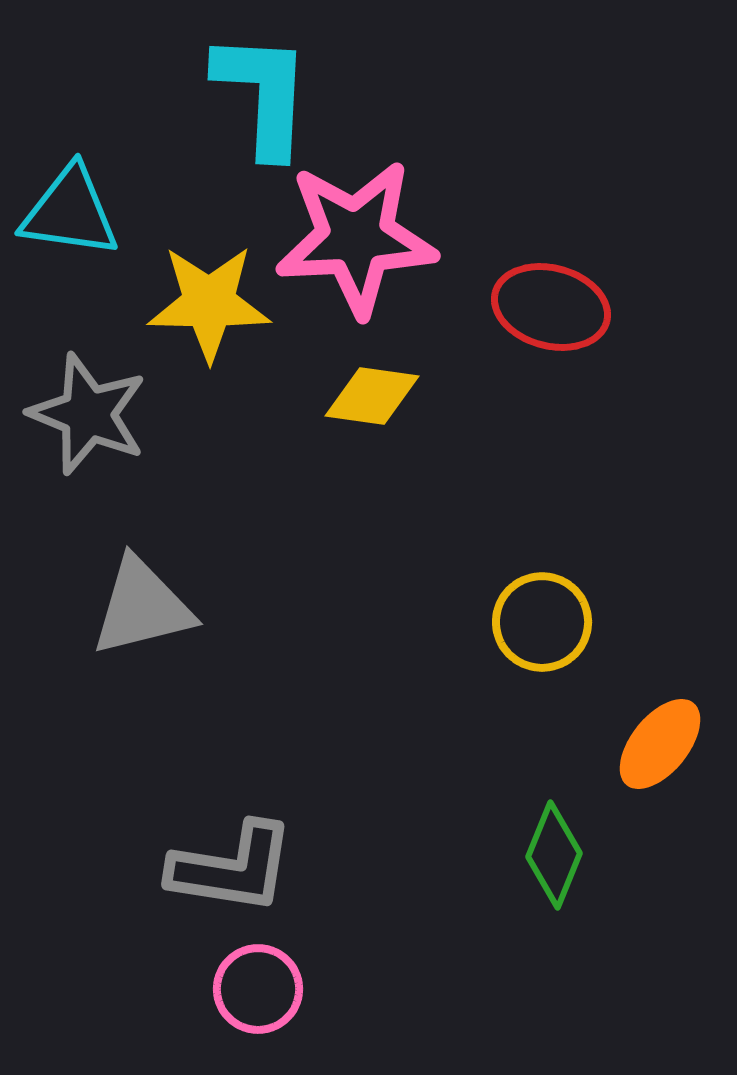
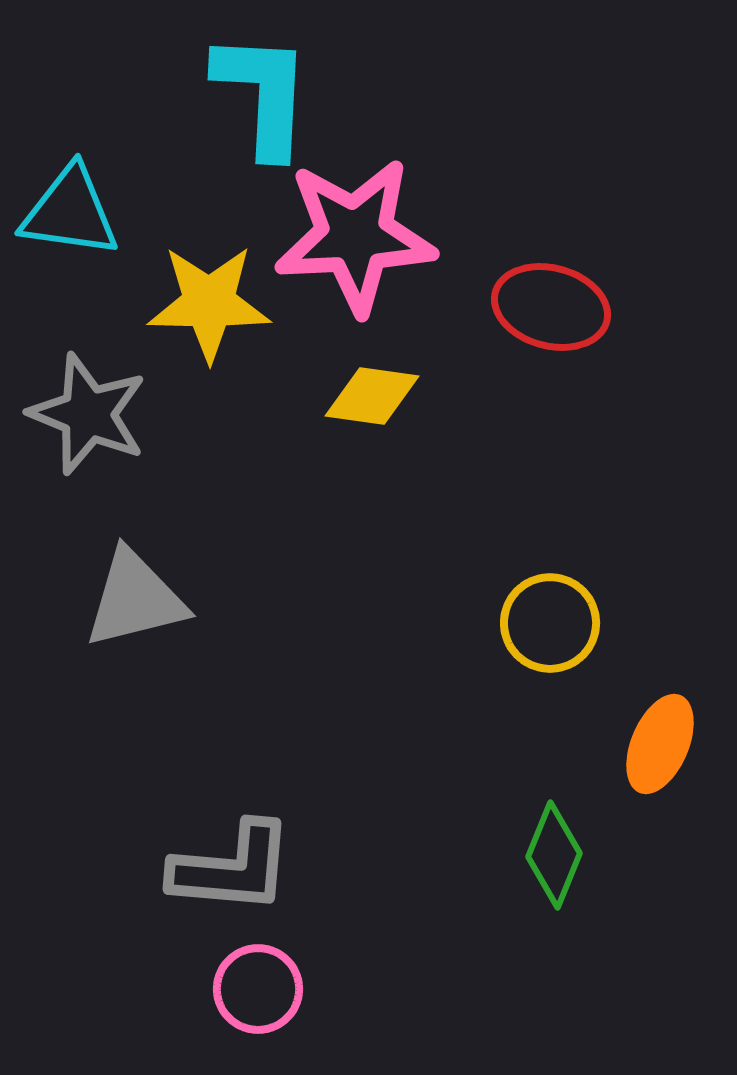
pink star: moved 1 px left, 2 px up
gray triangle: moved 7 px left, 8 px up
yellow circle: moved 8 px right, 1 px down
orange ellipse: rotated 16 degrees counterclockwise
gray L-shape: rotated 4 degrees counterclockwise
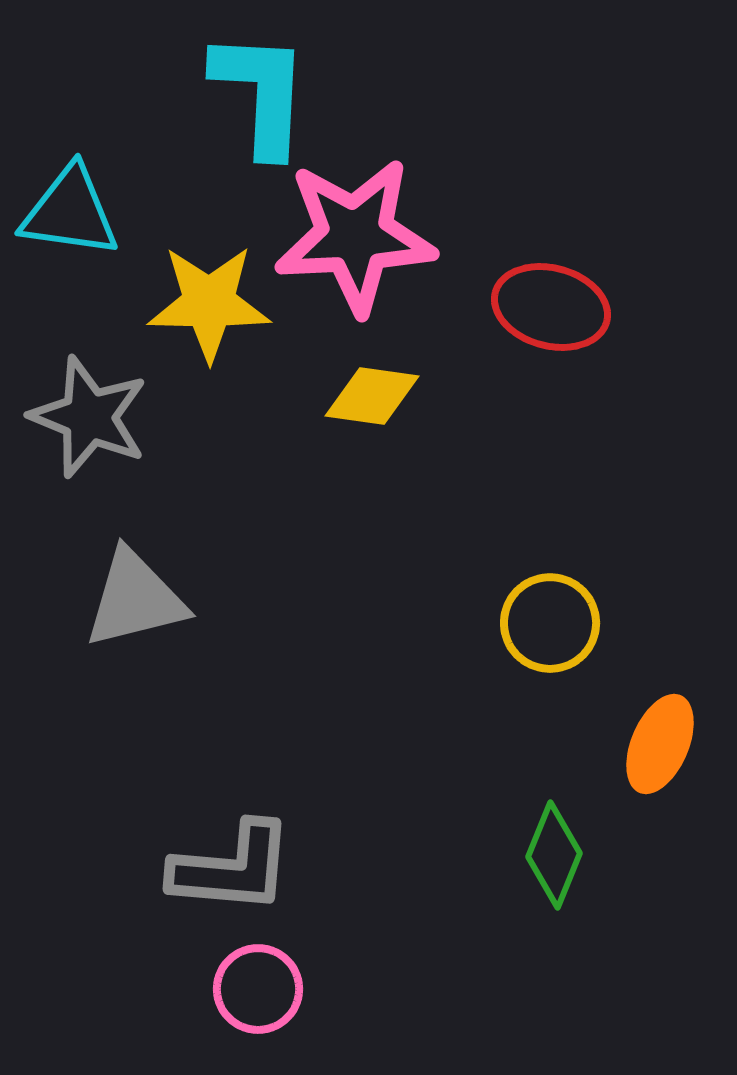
cyan L-shape: moved 2 px left, 1 px up
gray star: moved 1 px right, 3 px down
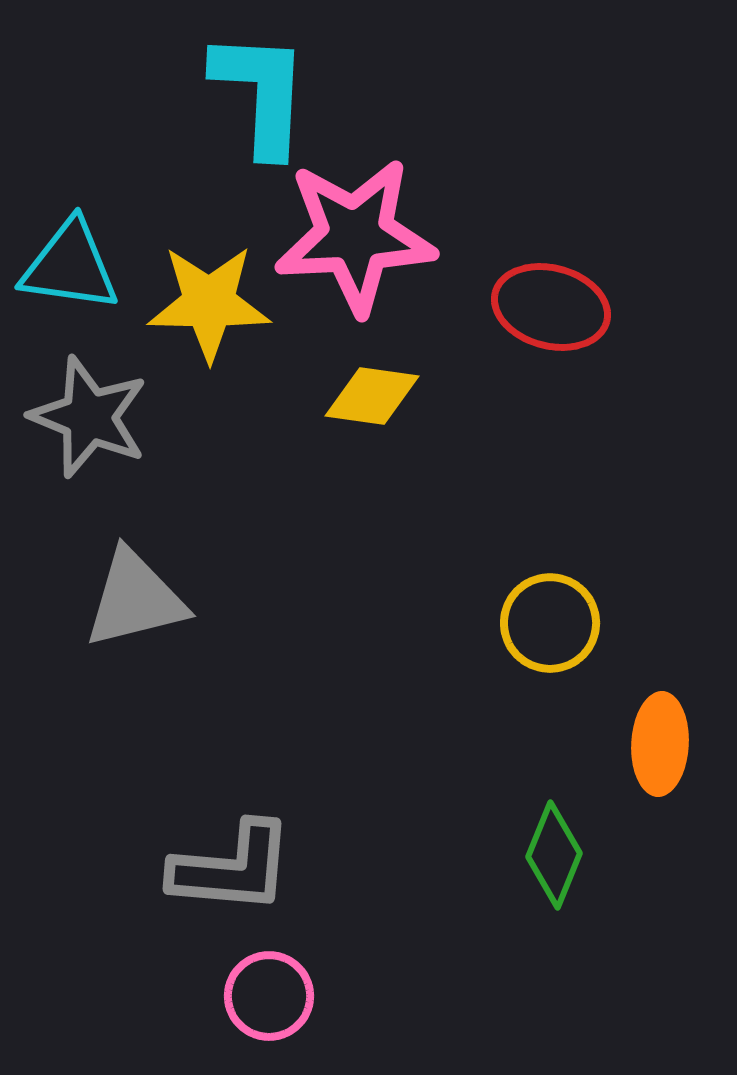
cyan triangle: moved 54 px down
orange ellipse: rotated 20 degrees counterclockwise
pink circle: moved 11 px right, 7 px down
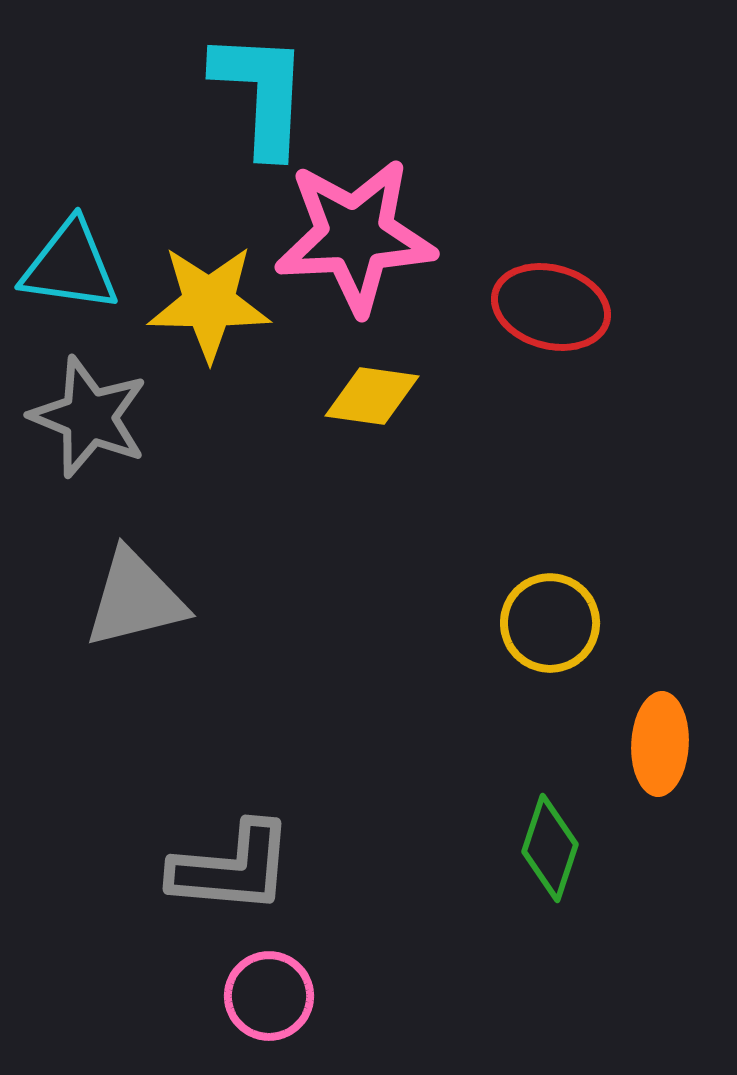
green diamond: moved 4 px left, 7 px up; rotated 4 degrees counterclockwise
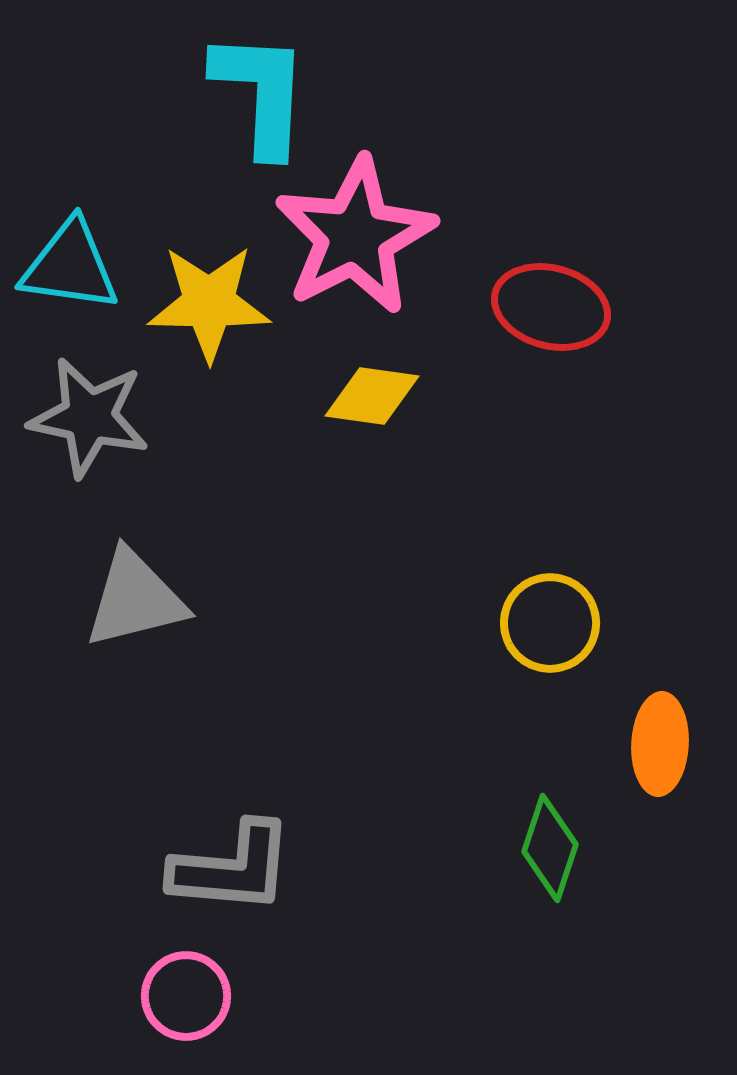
pink star: rotated 24 degrees counterclockwise
gray star: rotated 10 degrees counterclockwise
pink circle: moved 83 px left
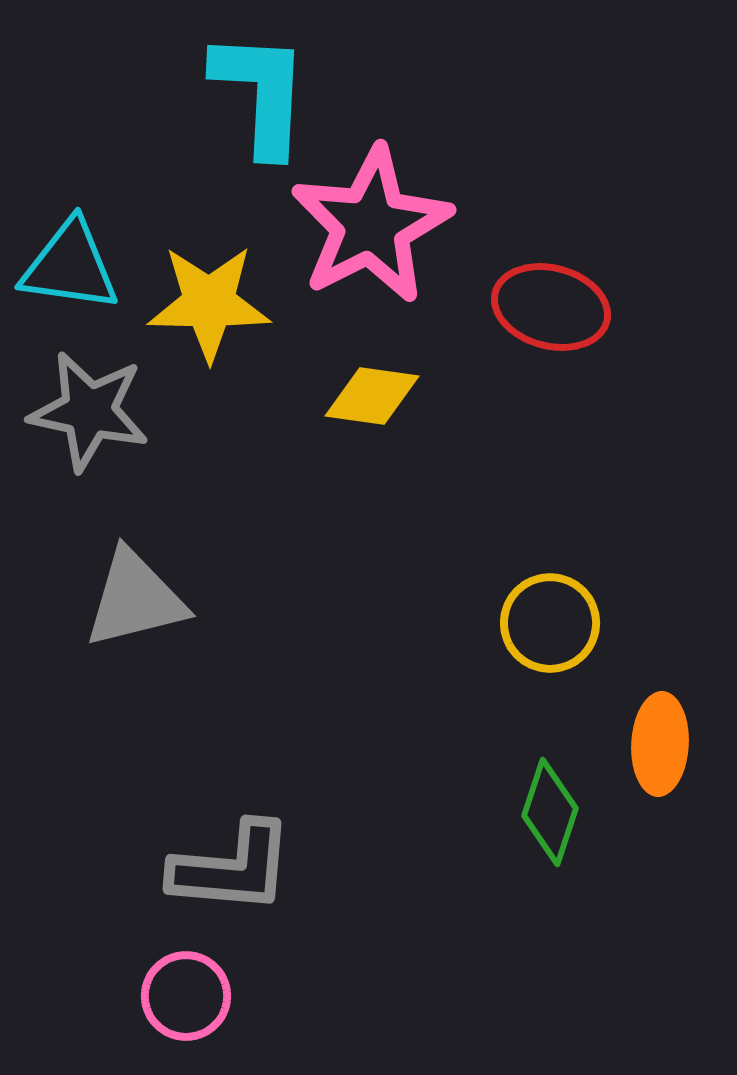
pink star: moved 16 px right, 11 px up
gray star: moved 6 px up
green diamond: moved 36 px up
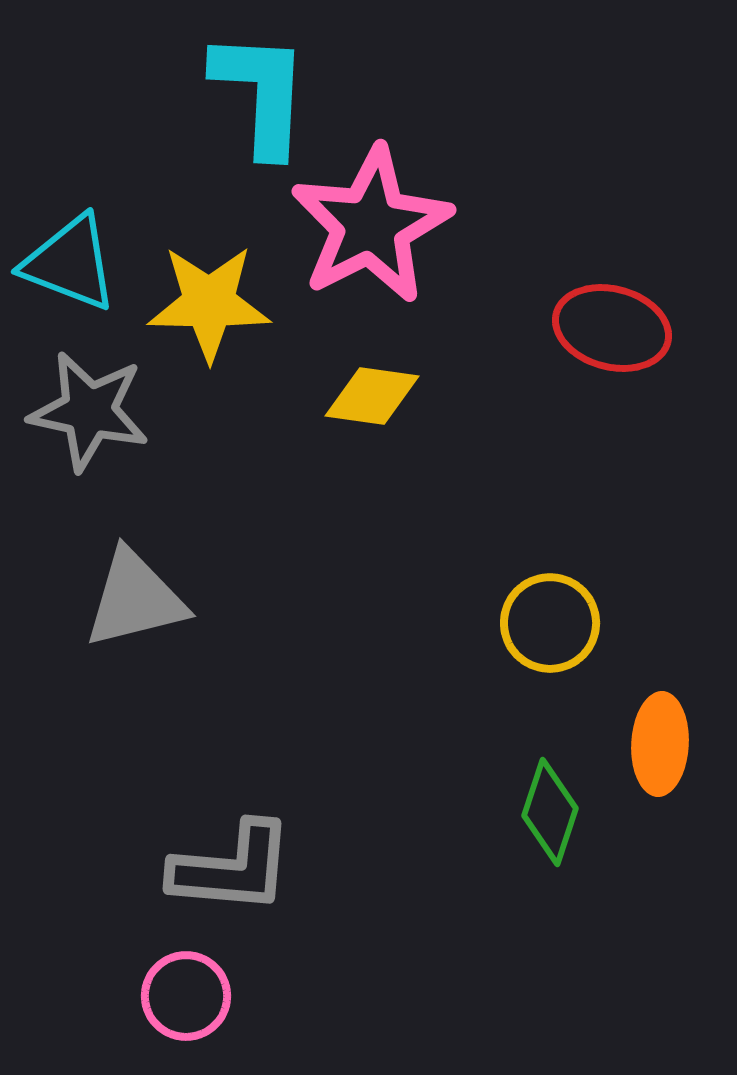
cyan triangle: moved 3 px up; rotated 13 degrees clockwise
red ellipse: moved 61 px right, 21 px down
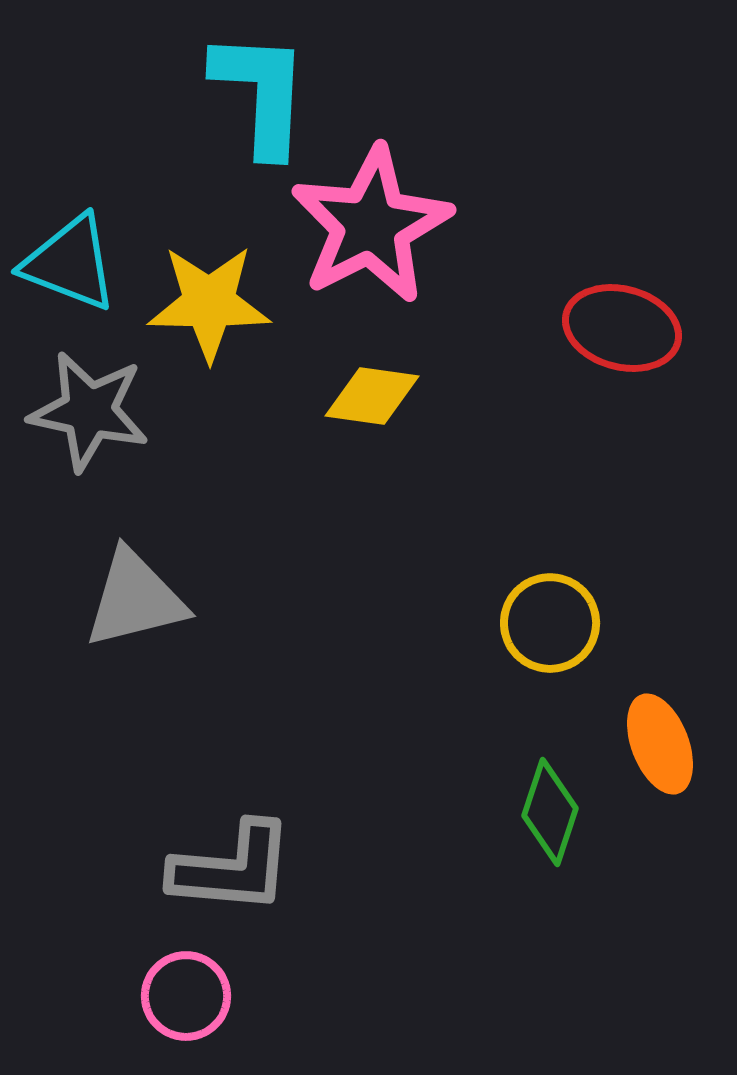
red ellipse: moved 10 px right
orange ellipse: rotated 24 degrees counterclockwise
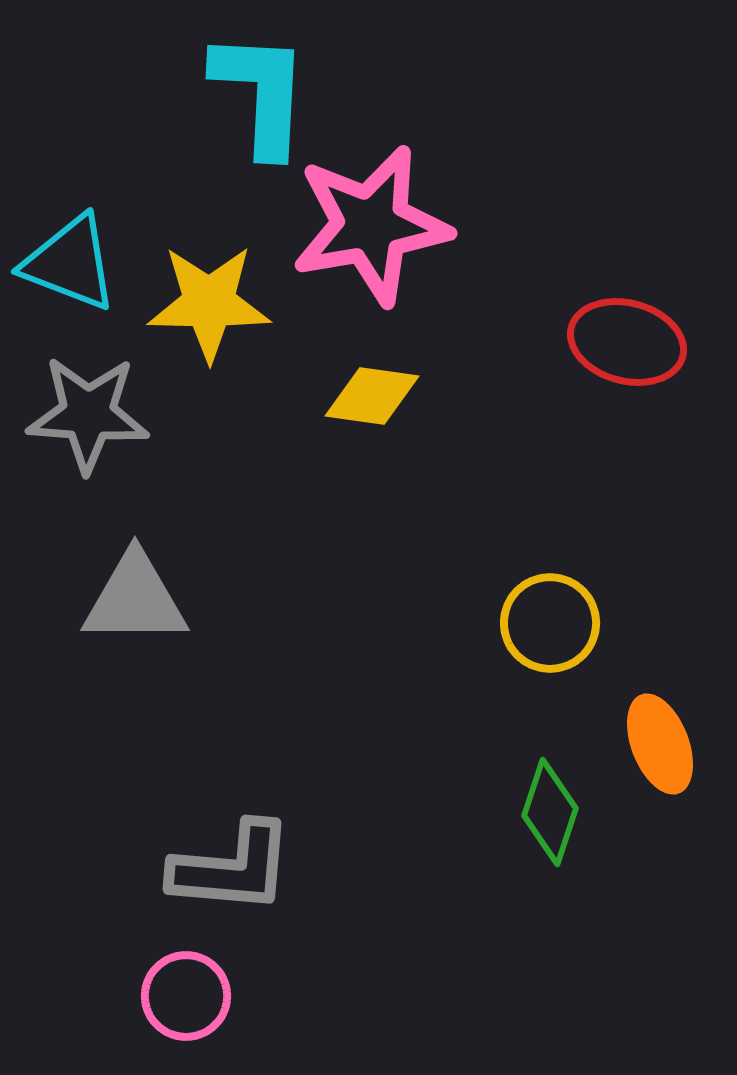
pink star: rotated 17 degrees clockwise
red ellipse: moved 5 px right, 14 px down
gray star: moved 1 px left, 3 px down; rotated 8 degrees counterclockwise
gray triangle: rotated 14 degrees clockwise
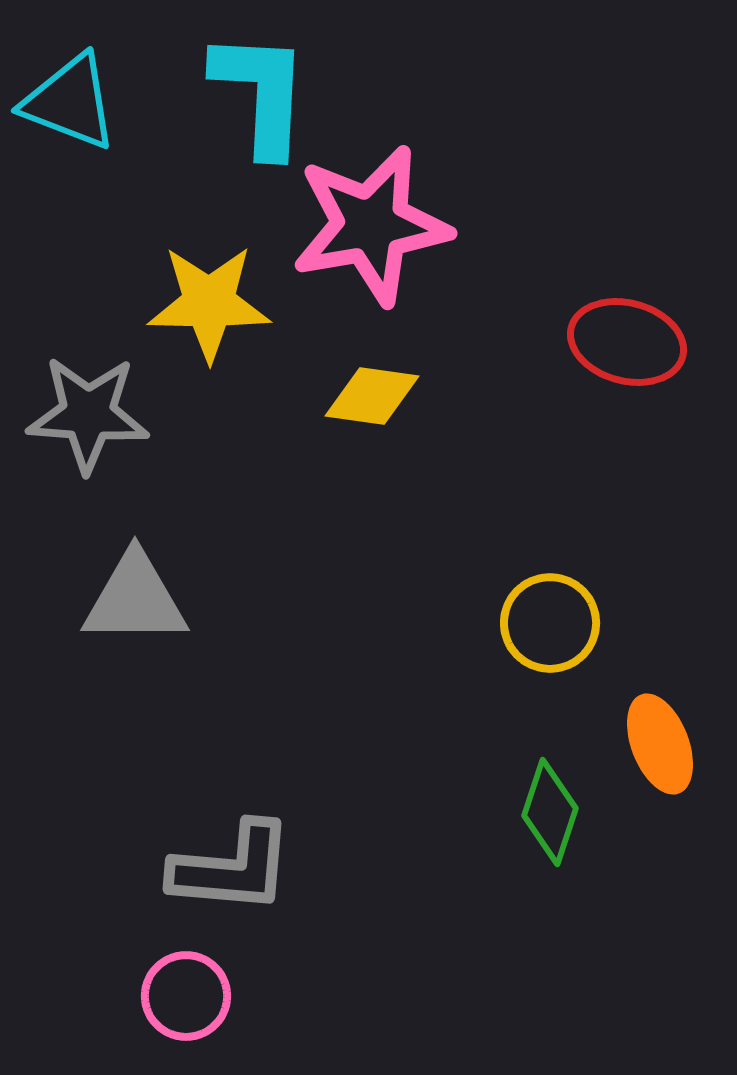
cyan triangle: moved 161 px up
